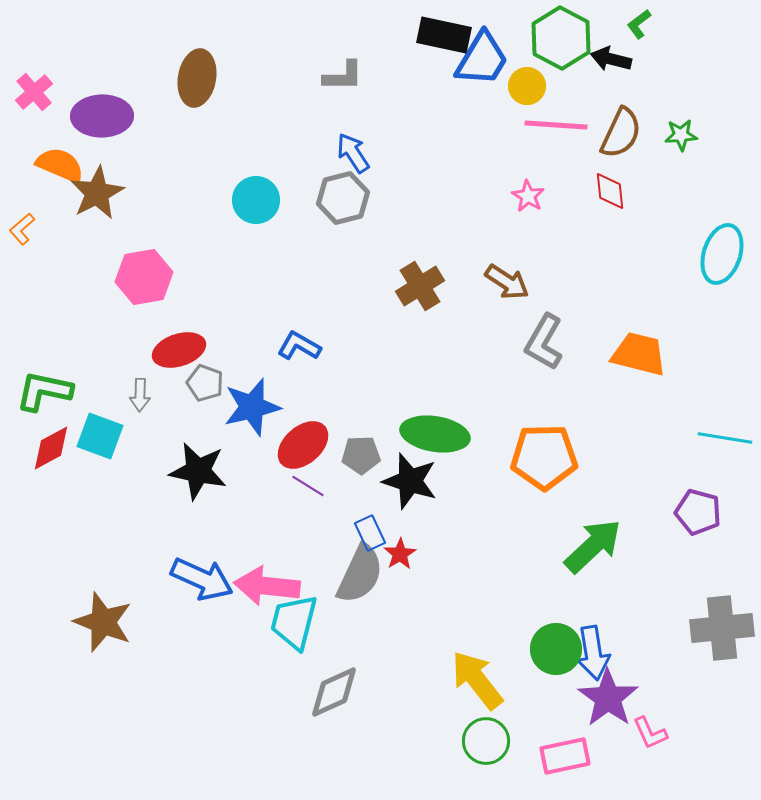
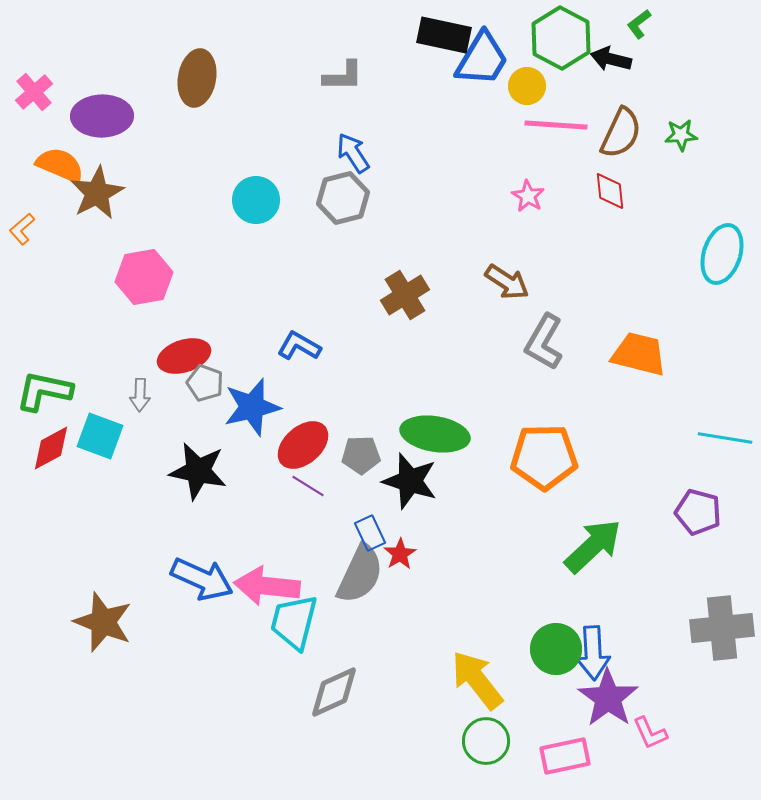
brown cross at (420, 286): moved 15 px left, 9 px down
red ellipse at (179, 350): moved 5 px right, 6 px down
blue arrow at (593, 653): rotated 6 degrees clockwise
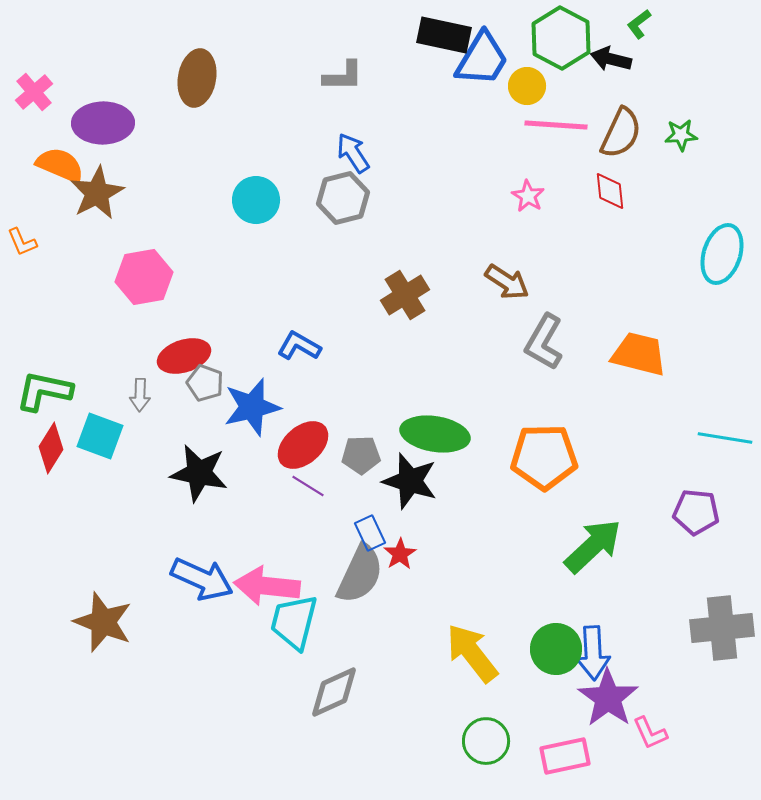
purple ellipse at (102, 116): moved 1 px right, 7 px down
orange L-shape at (22, 229): moved 13 px down; rotated 72 degrees counterclockwise
red diamond at (51, 448): rotated 30 degrees counterclockwise
black star at (198, 471): moved 1 px right, 2 px down
purple pentagon at (698, 512): moved 2 px left; rotated 9 degrees counterclockwise
yellow arrow at (477, 680): moved 5 px left, 27 px up
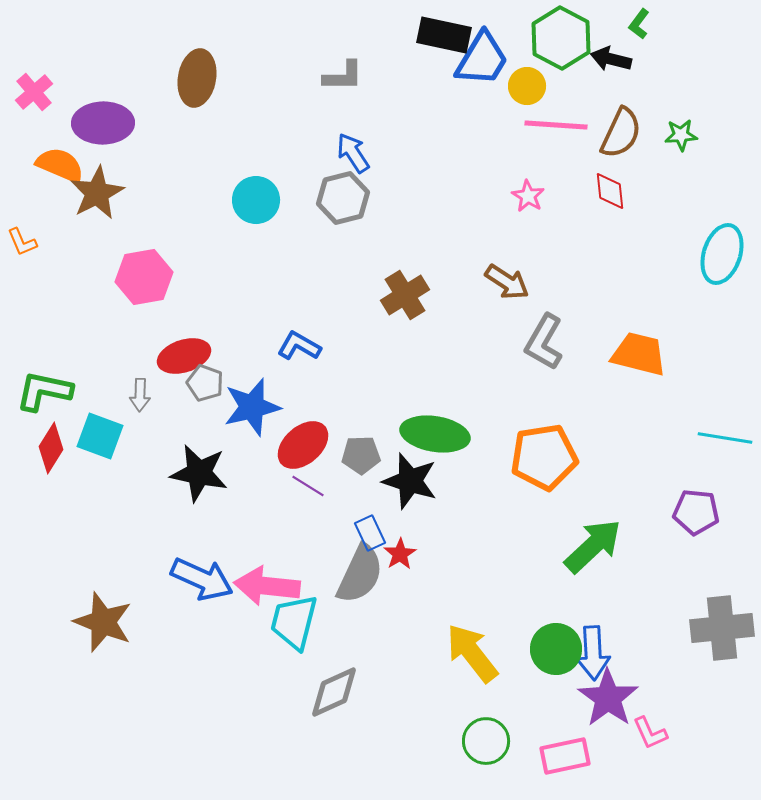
green L-shape at (639, 24): rotated 16 degrees counterclockwise
orange pentagon at (544, 457): rotated 8 degrees counterclockwise
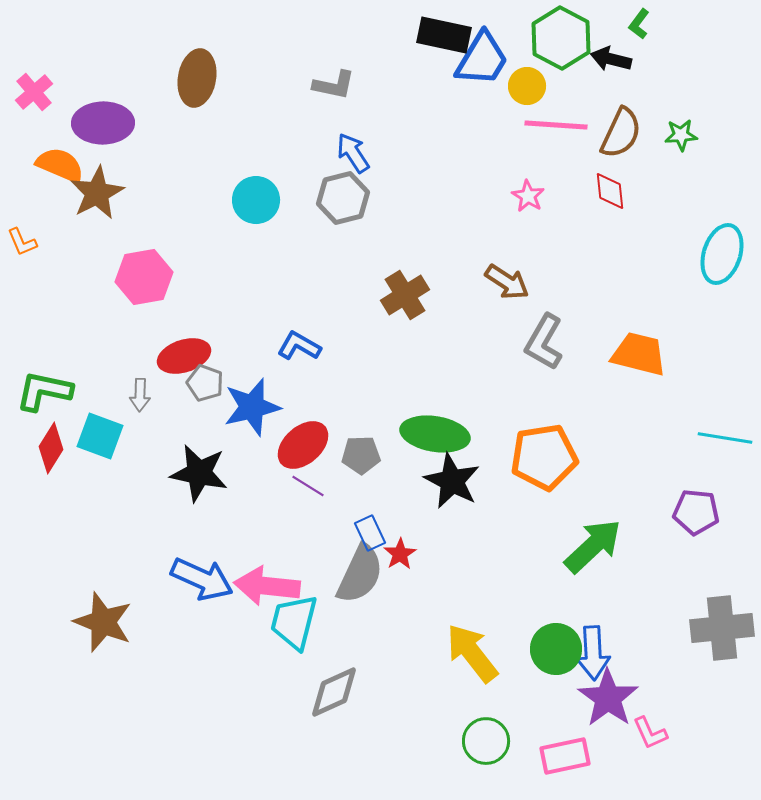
gray L-shape at (343, 76): moved 9 px left, 9 px down; rotated 12 degrees clockwise
black star at (410, 481): moved 42 px right; rotated 10 degrees clockwise
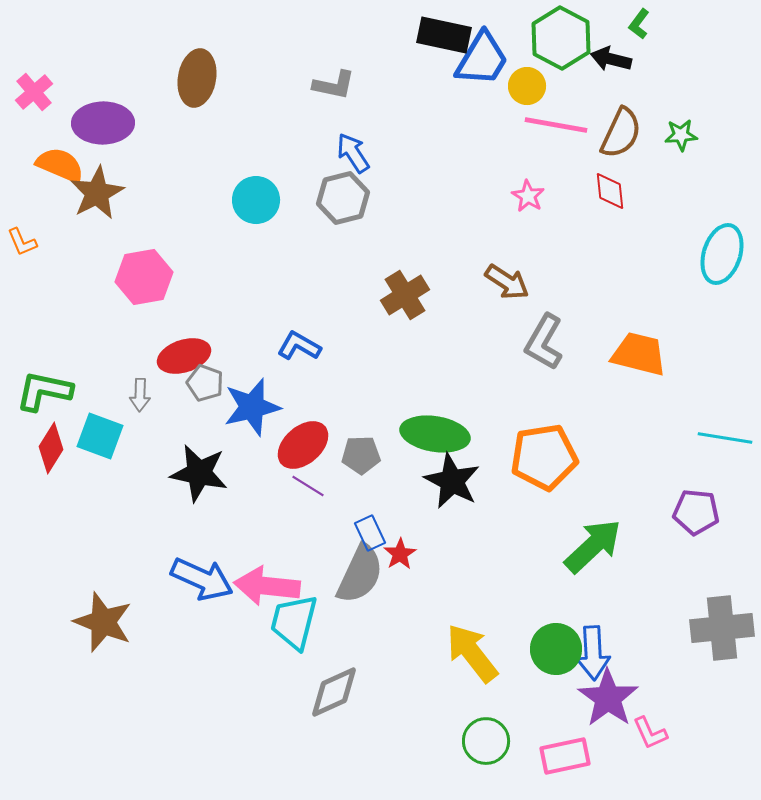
pink line at (556, 125): rotated 6 degrees clockwise
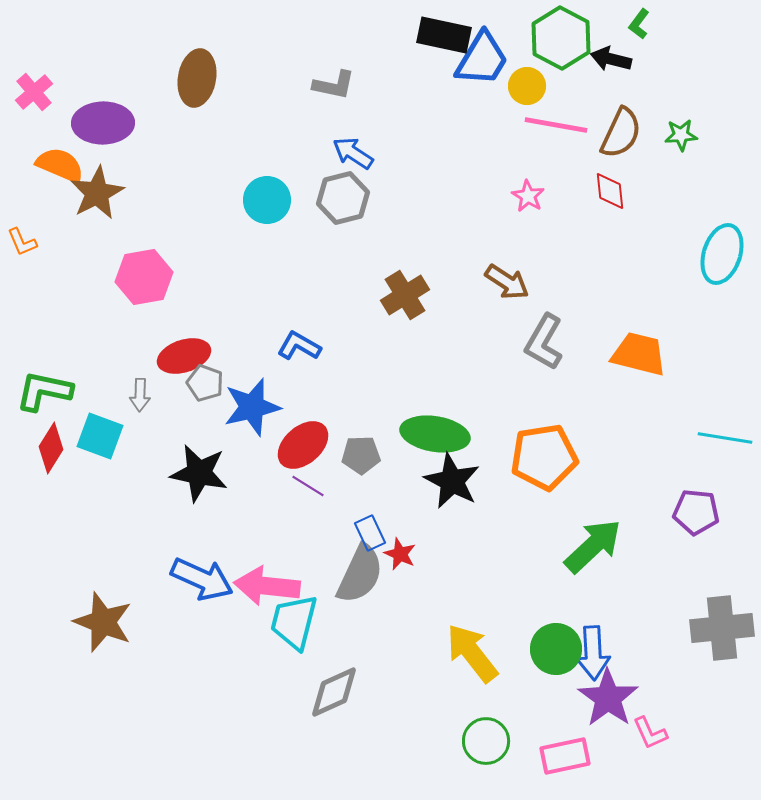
blue arrow at (353, 153): rotated 24 degrees counterclockwise
cyan circle at (256, 200): moved 11 px right
red star at (400, 554): rotated 16 degrees counterclockwise
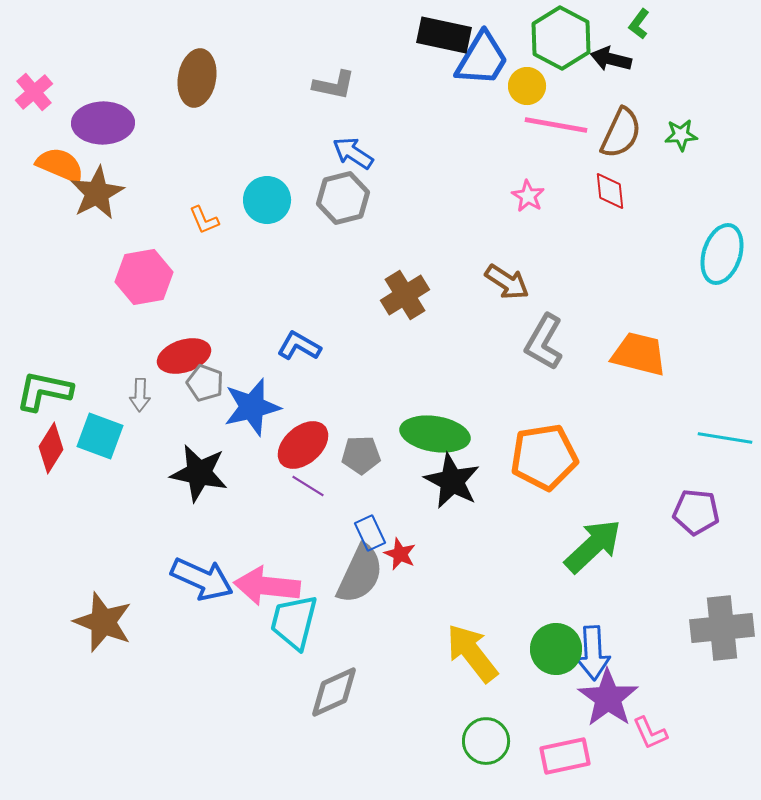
orange L-shape at (22, 242): moved 182 px right, 22 px up
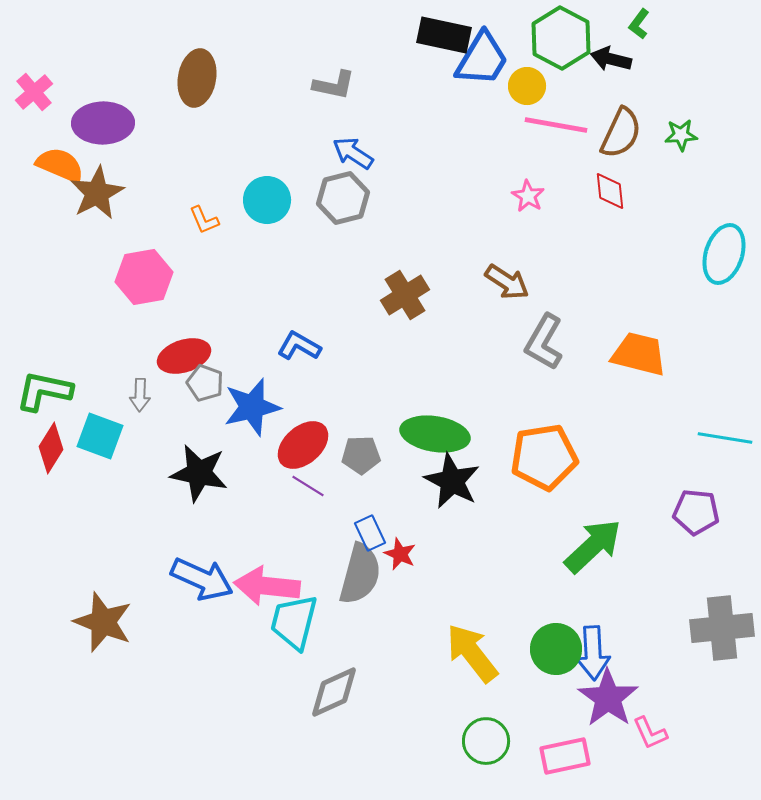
cyan ellipse at (722, 254): moved 2 px right
gray semicircle at (360, 574): rotated 10 degrees counterclockwise
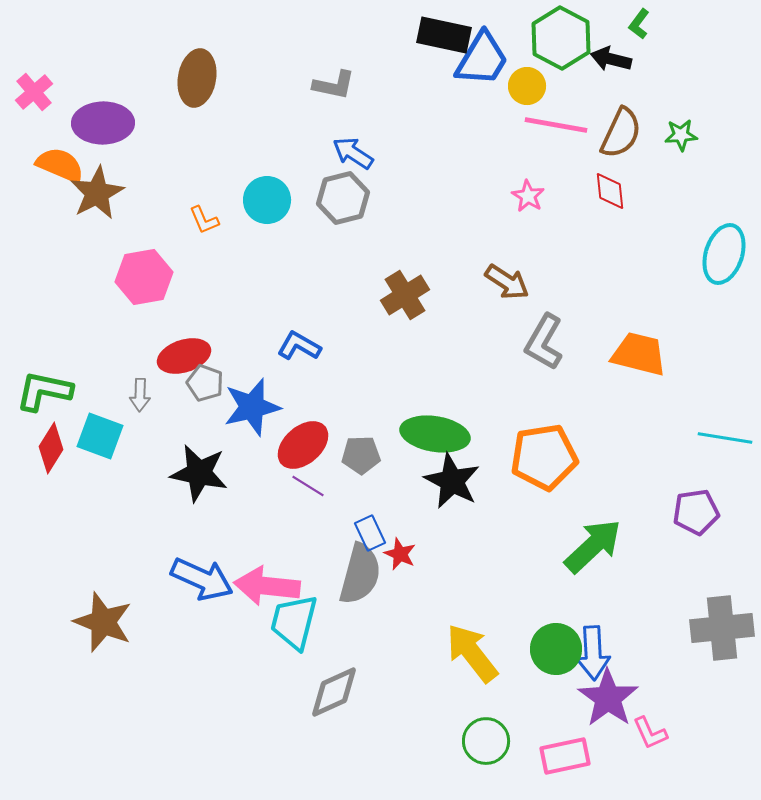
purple pentagon at (696, 512): rotated 15 degrees counterclockwise
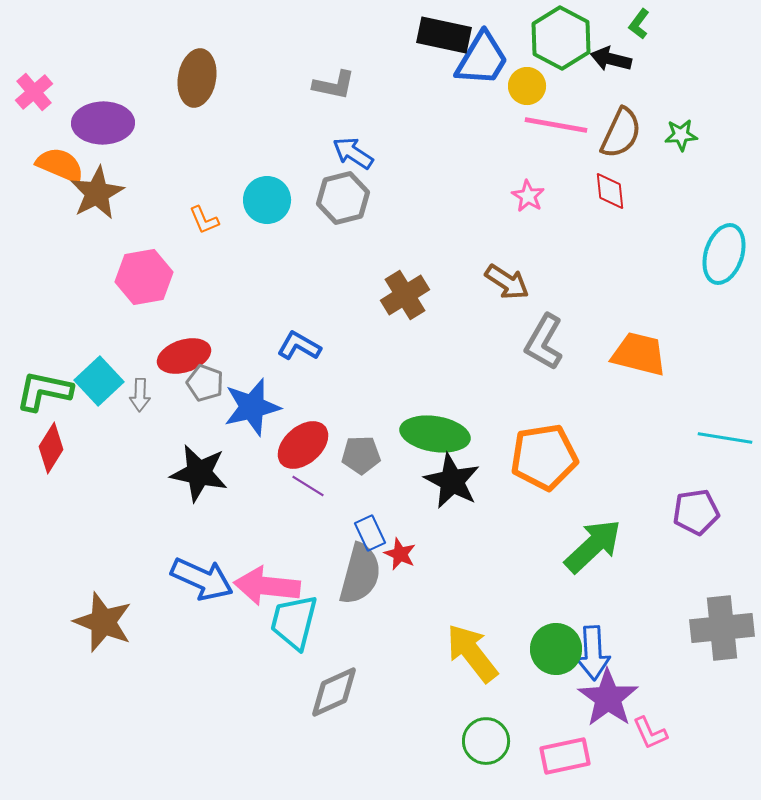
cyan square at (100, 436): moved 1 px left, 55 px up; rotated 27 degrees clockwise
